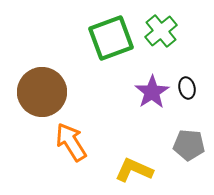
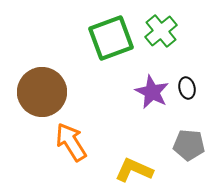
purple star: rotated 12 degrees counterclockwise
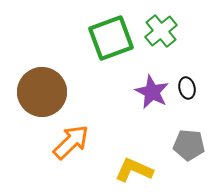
orange arrow: rotated 78 degrees clockwise
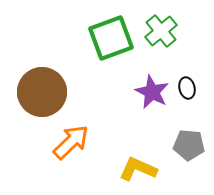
yellow L-shape: moved 4 px right, 1 px up
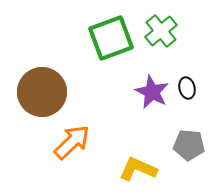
orange arrow: moved 1 px right
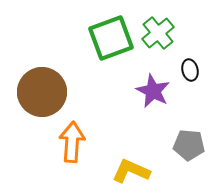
green cross: moved 3 px left, 2 px down
black ellipse: moved 3 px right, 18 px up
purple star: moved 1 px right, 1 px up
orange arrow: rotated 42 degrees counterclockwise
yellow L-shape: moved 7 px left, 2 px down
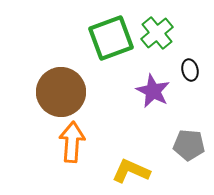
green cross: moved 1 px left
brown circle: moved 19 px right
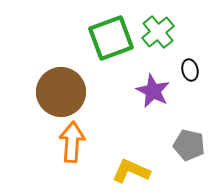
green cross: moved 1 px right, 1 px up
gray pentagon: rotated 8 degrees clockwise
